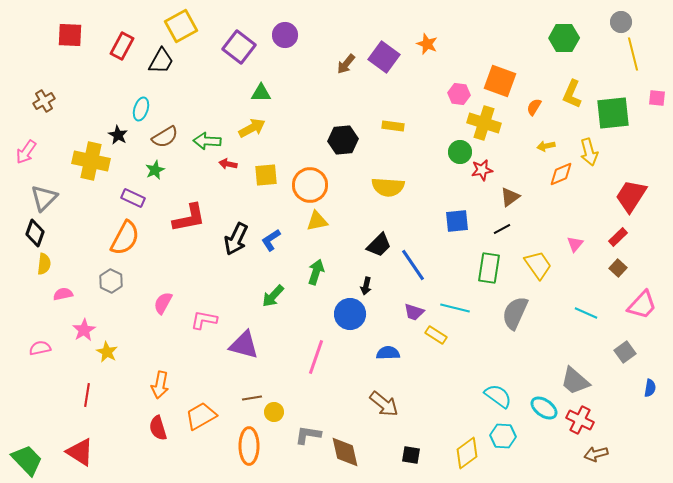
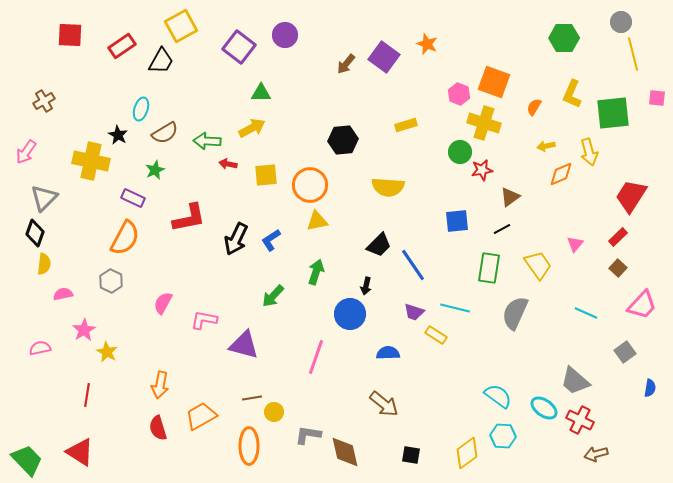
red rectangle at (122, 46): rotated 28 degrees clockwise
orange square at (500, 81): moved 6 px left, 1 px down
pink hexagon at (459, 94): rotated 15 degrees clockwise
yellow rectangle at (393, 126): moved 13 px right, 1 px up; rotated 25 degrees counterclockwise
brown semicircle at (165, 137): moved 4 px up
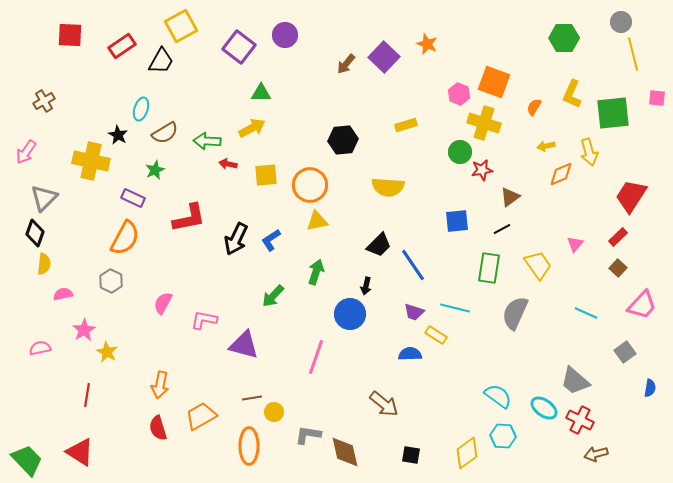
purple square at (384, 57): rotated 8 degrees clockwise
blue semicircle at (388, 353): moved 22 px right, 1 px down
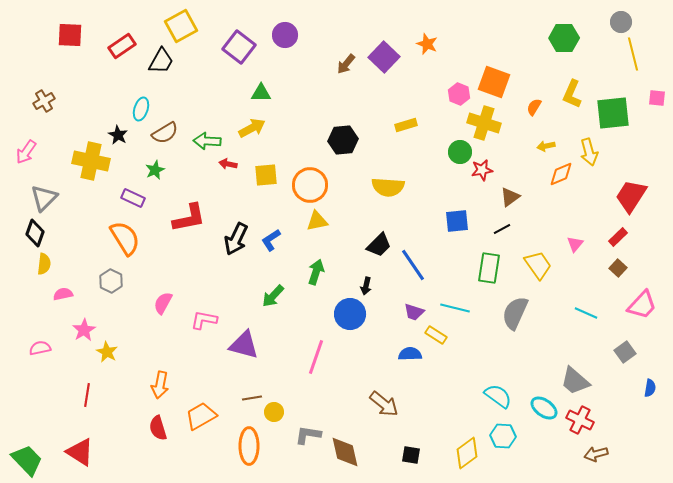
orange semicircle at (125, 238): rotated 60 degrees counterclockwise
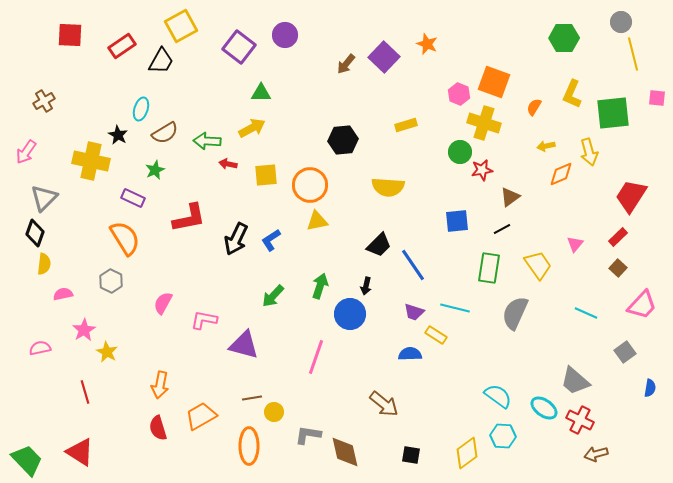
green arrow at (316, 272): moved 4 px right, 14 px down
red line at (87, 395): moved 2 px left, 3 px up; rotated 25 degrees counterclockwise
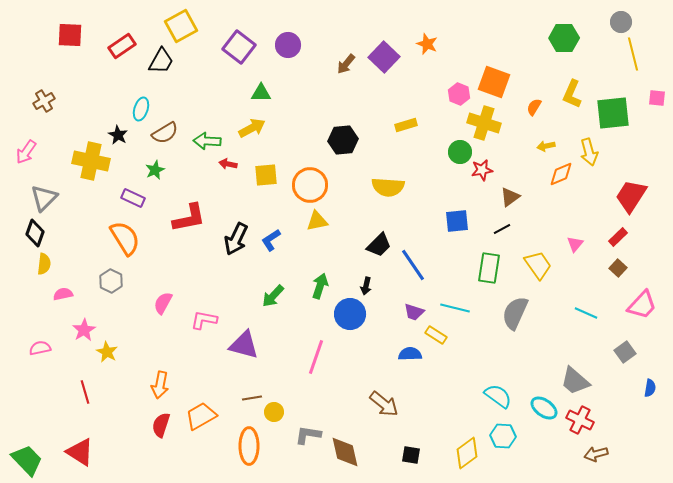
purple circle at (285, 35): moved 3 px right, 10 px down
red semicircle at (158, 428): moved 3 px right, 3 px up; rotated 35 degrees clockwise
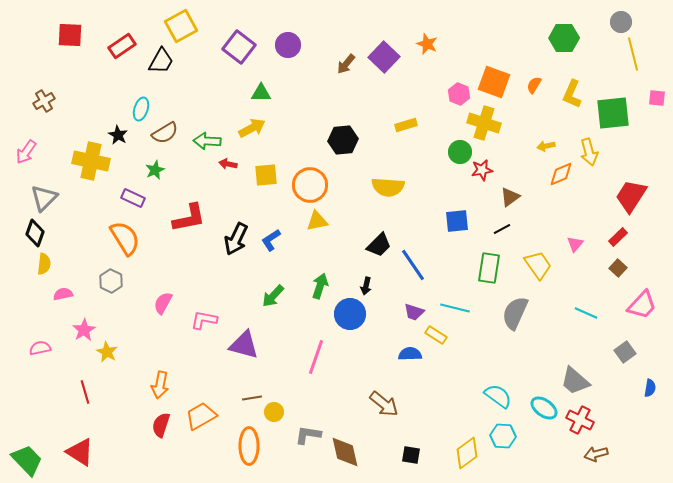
orange semicircle at (534, 107): moved 22 px up
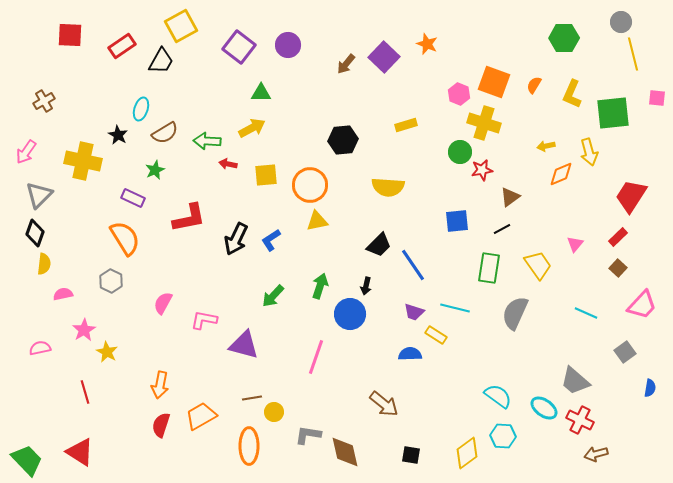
yellow cross at (91, 161): moved 8 px left
gray triangle at (44, 198): moved 5 px left, 3 px up
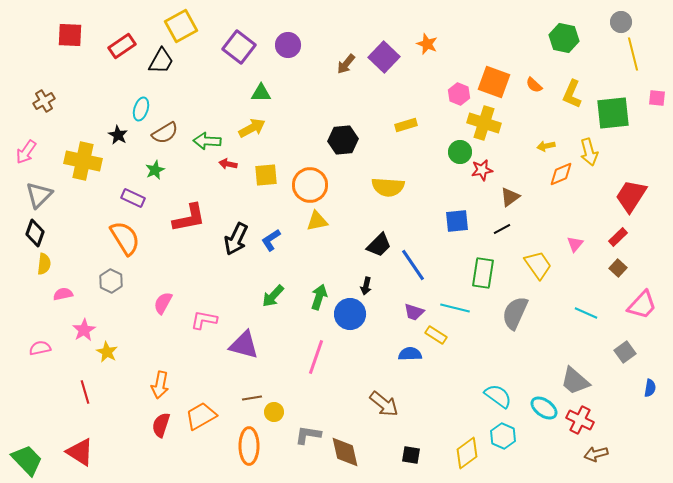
green hexagon at (564, 38): rotated 12 degrees clockwise
orange semicircle at (534, 85): rotated 78 degrees counterclockwise
green rectangle at (489, 268): moved 6 px left, 5 px down
green arrow at (320, 286): moved 1 px left, 11 px down
cyan hexagon at (503, 436): rotated 20 degrees clockwise
